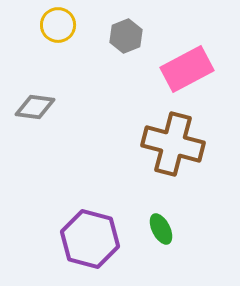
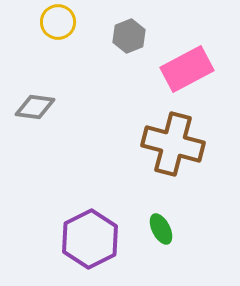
yellow circle: moved 3 px up
gray hexagon: moved 3 px right
purple hexagon: rotated 18 degrees clockwise
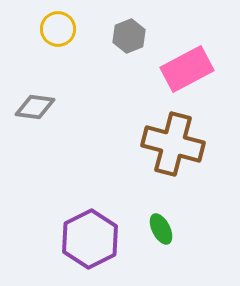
yellow circle: moved 7 px down
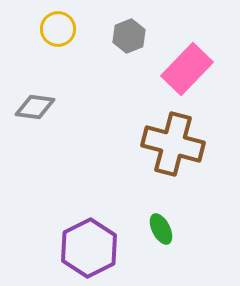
pink rectangle: rotated 18 degrees counterclockwise
purple hexagon: moved 1 px left, 9 px down
